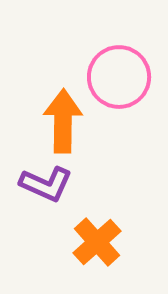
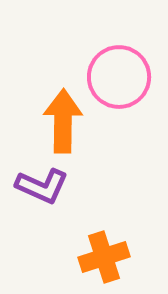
purple L-shape: moved 4 px left, 2 px down
orange cross: moved 7 px right, 15 px down; rotated 24 degrees clockwise
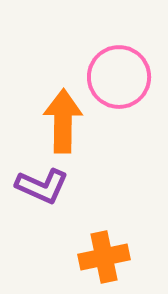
orange cross: rotated 6 degrees clockwise
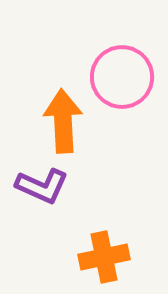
pink circle: moved 3 px right
orange arrow: rotated 4 degrees counterclockwise
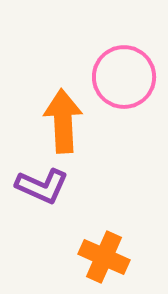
pink circle: moved 2 px right
orange cross: rotated 36 degrees clockwise
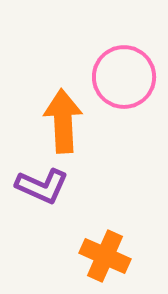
orange cross: moved 1 px right, 1 px up
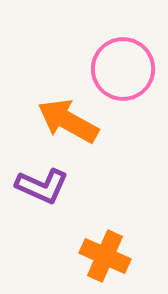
pink circle: moved 1 px left, 8 px up
orange arrow: moved 5 px right; rotated 58 degrees counterclockwise
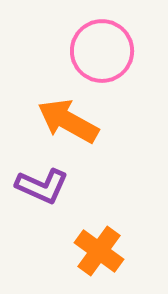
pink circle: moved 21 px left, 18 px up
orange cross: moved 6 px left, 5 px up; rotated 12 degrees clockwise
